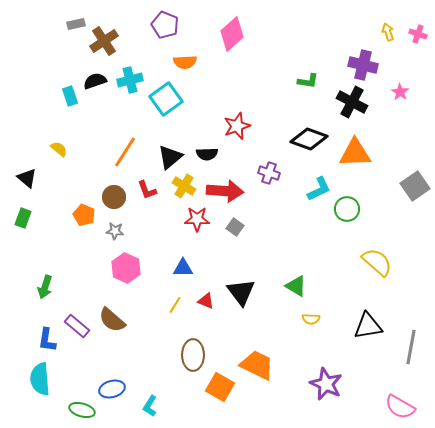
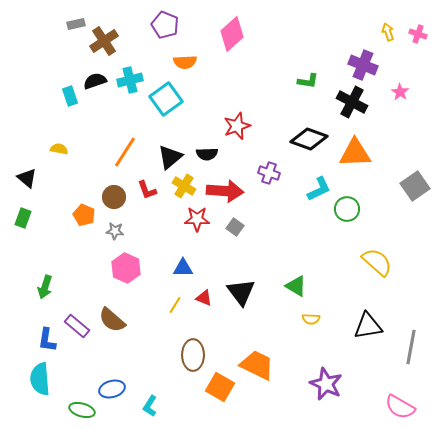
purple cross at (363, 65): rotated 8 degrees clockwise
yellow semicircle at (59, 149): rotated 30 degrees counterclockwise
red triangle at (206, 301): moved 2 px left, 3 px up
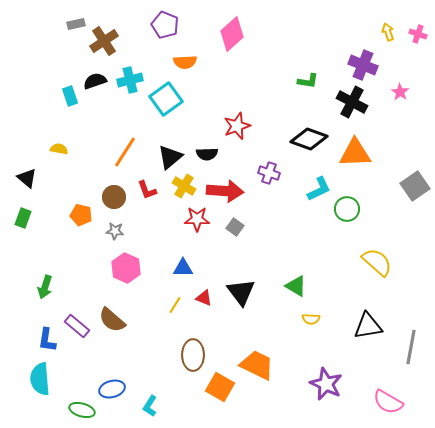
orange pentagon at (84, 215): moved 3 px left; rotated 10 degrees counterclockwise
pink semicircle at (400, 407): moved 12 px left, 5 px up
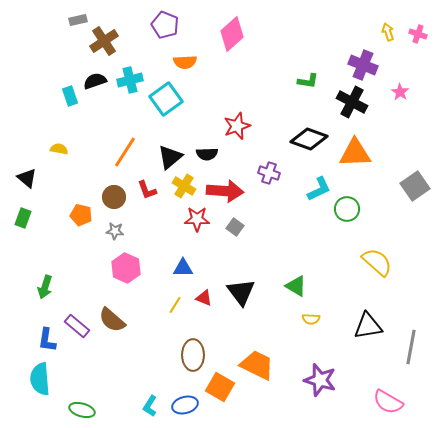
gray rectangle at (76, 24): moved 2 px right, 4 px up
purple star at (326, 384): moved 6 px left, 4 px up; rotated 8 degrees counterclockwise
blue ellipse at (112, 389): moved 73 px right, 16 px down
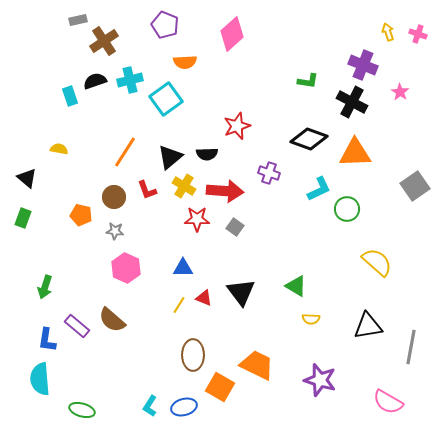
yellow line at (175, 305): moved 4 px right
blue ellipse at (185, 405): moved 1 px left, 2 px down
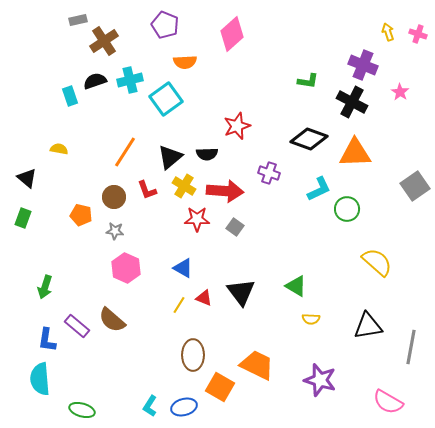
blue triangle at (183, 268): rotated 30 degrees clockwise
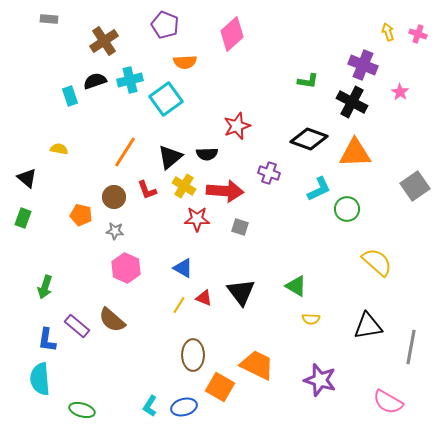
gray rectangle at (78, 20): moved 29 px left, 1 px up; rotated 18 degrees clockwise
gray square at (235, 227): moved 5 px right; rotated 18 degrees counterclockwise
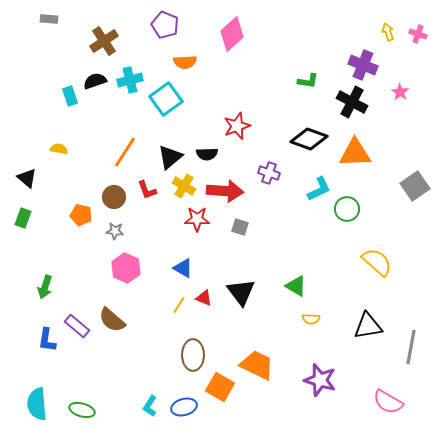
cyan semicircle at (40, 379): moved 3 px left, 25 px down
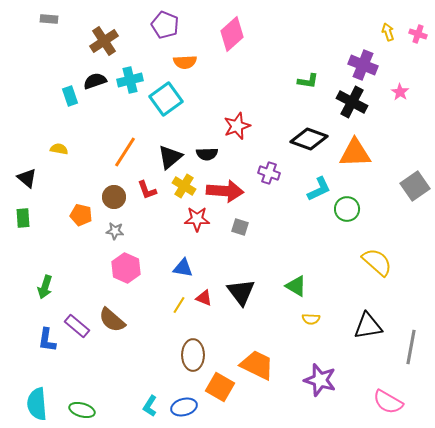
green rectangle at (23, 218): rotated 24 degrees counterclockwise
blue triangle at (183, 268): rotated 20 degrees counterclockwise
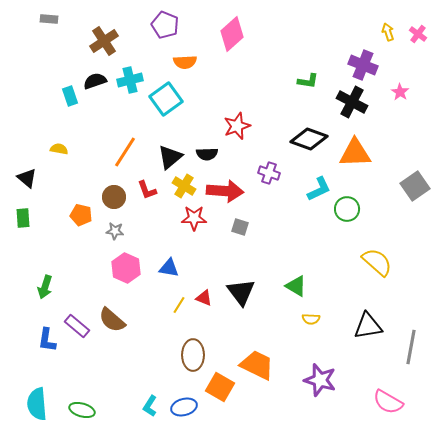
pink cross at (418, 34): rotated 18 degrees clockwise
red star at (197, 219): moved 3 px left, 1 px up
blue triangle at (183, 268): moved 14 px left
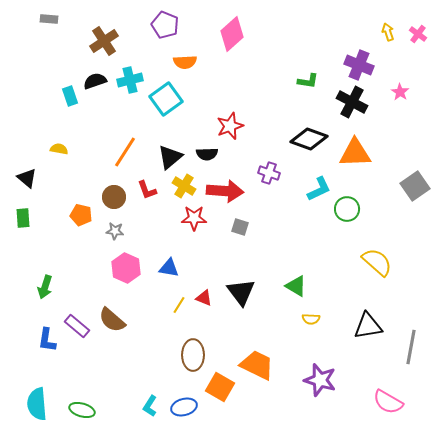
purple cross at (363, 65): moved 4 px left
red star at (237, 126): moved 7 px left
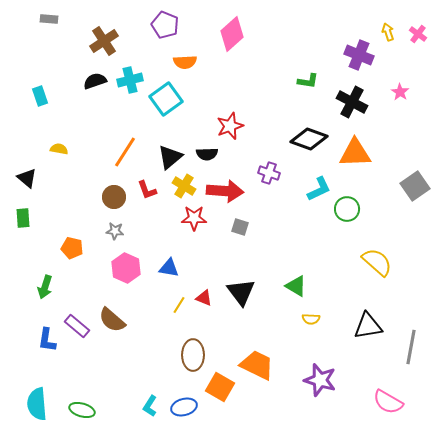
purple cross at (359, 65): moved 10 px up
cyan rectangle at (70, 96): moved 30 px left
orange pentagon at (81, 215): moved 9 px left, 33 px down
